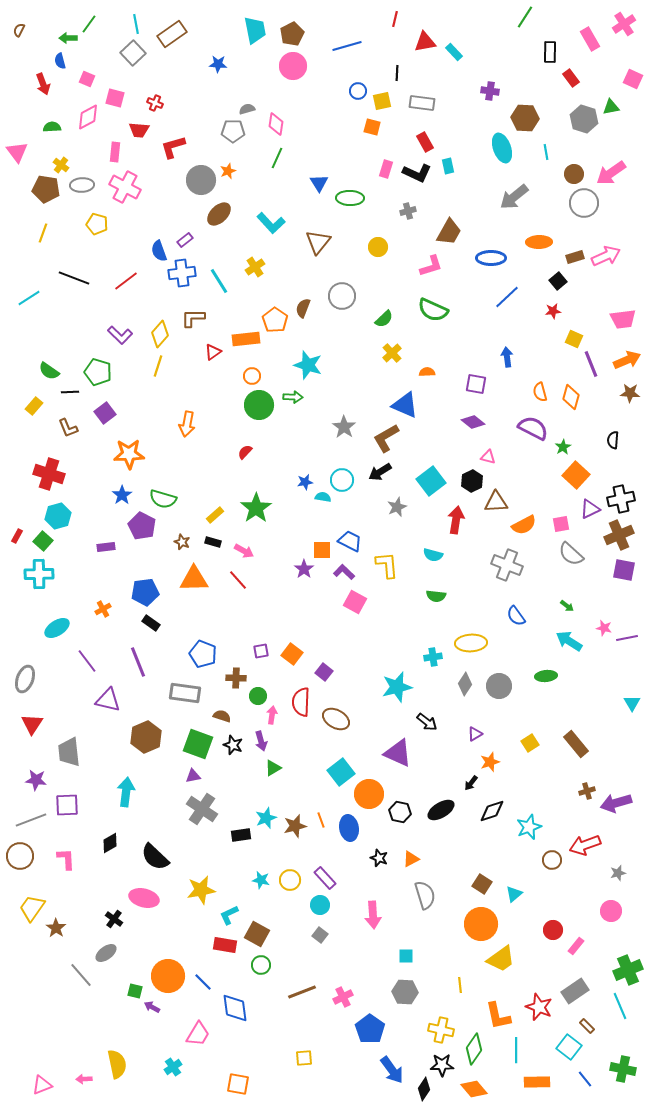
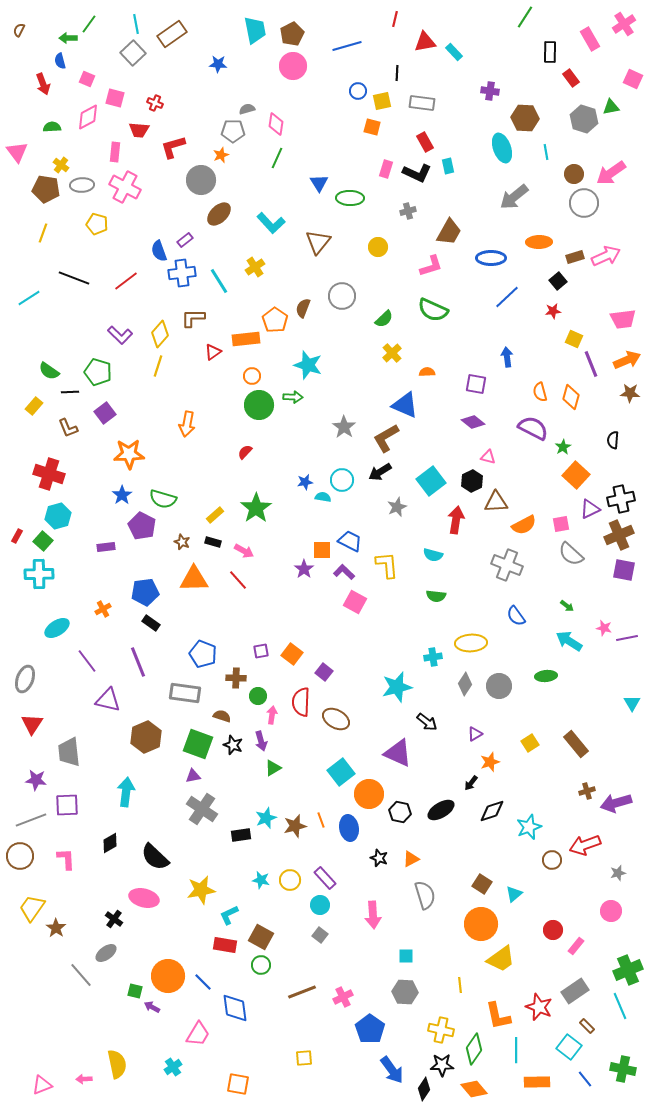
orange star at (228, 171): moved 7 px left, 16 px up
brown square at (257, 934): moved 4 px right, 3 px down
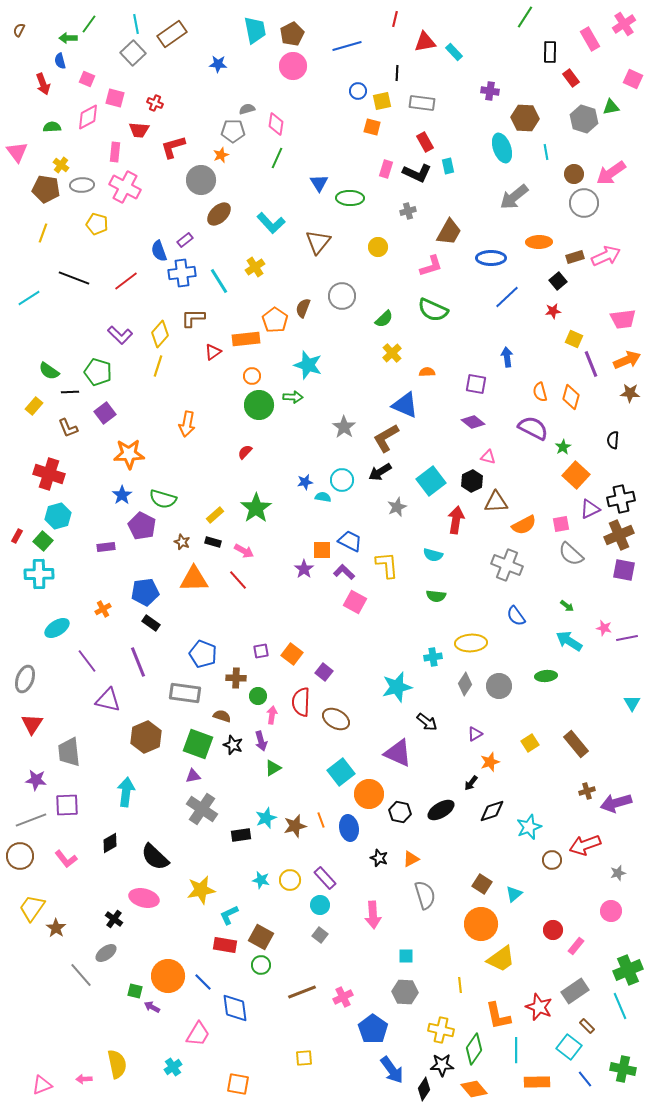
pink L-shape at (66, 859): rotated 145 degrees clockwise
blue pentagon at (370, 1029): moved 3 px right
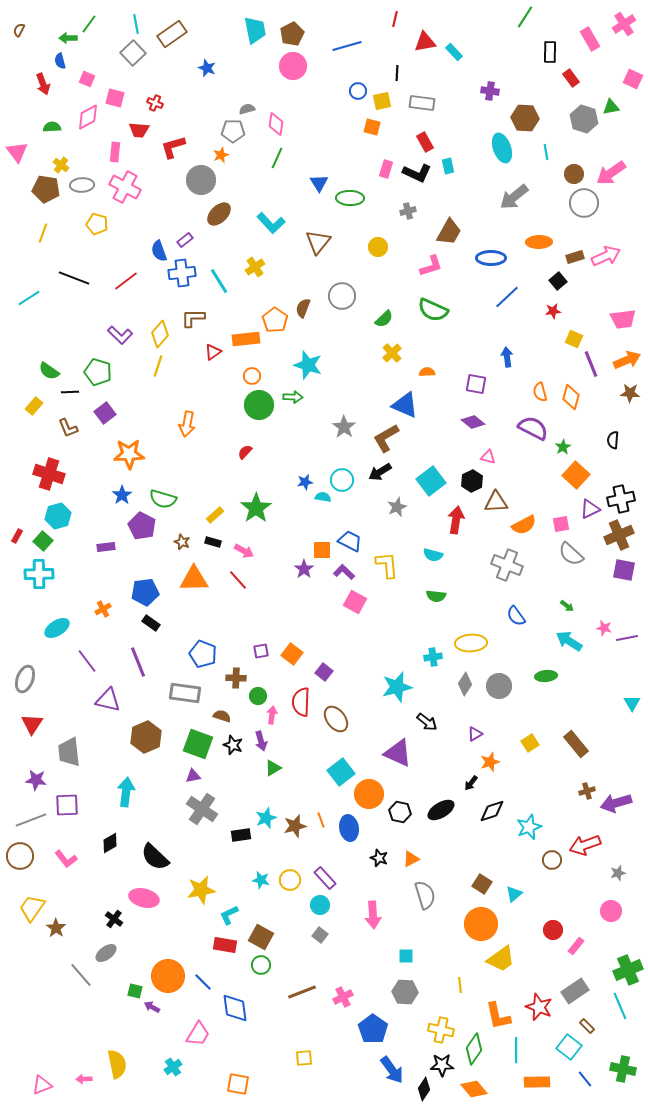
blue star at (218, 64): moved 11 px left, 4 px down; rotated 18 degrees clockwise
brown ellipse at (336, 719): rotated 24 degrees clockwise
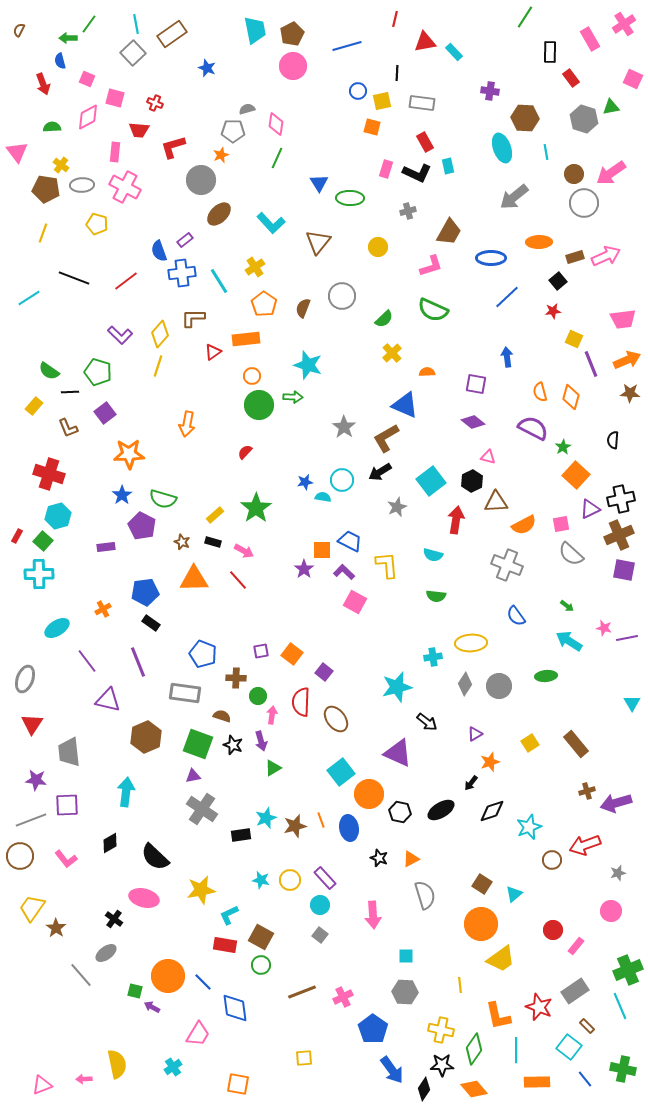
orange pentagon at (275, 320): moved 11 px left, 16 px up
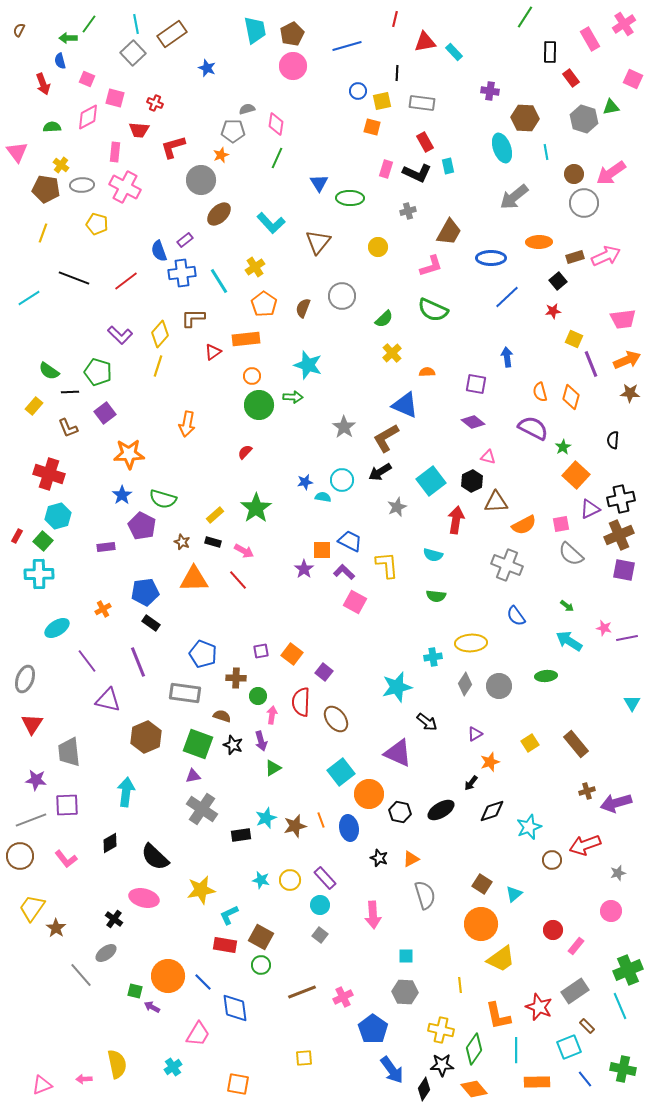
cyan square at (569, 1047): rotated 30 degrees clockwise
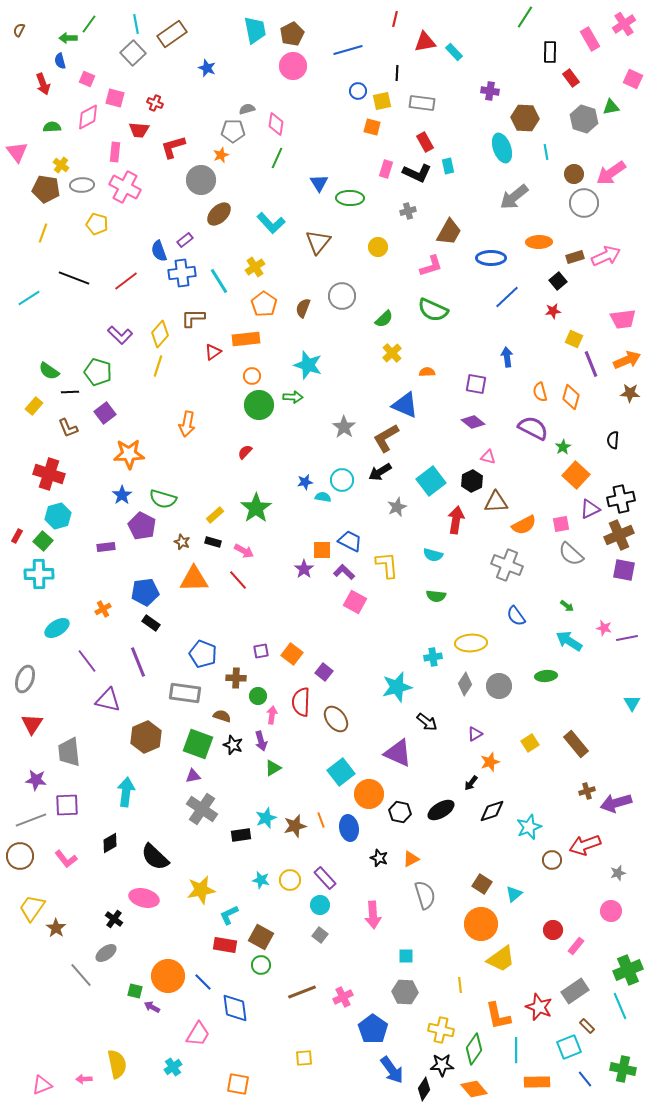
blue line at (347, 46): moved 1 px right, 4 px down
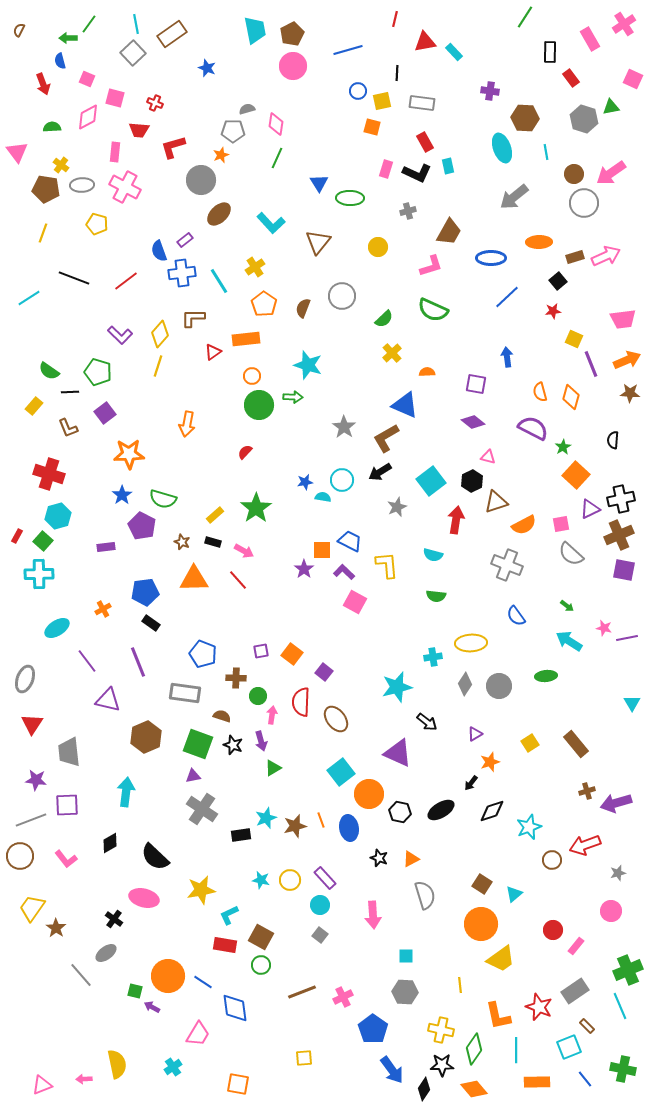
brown triangle at (496, 502): rotated 15 degrees counterclockwise
blue line at (203, 982): rotated 12 degrees counterclockwise
